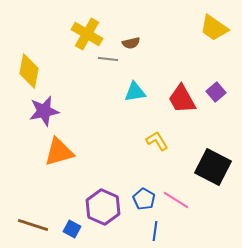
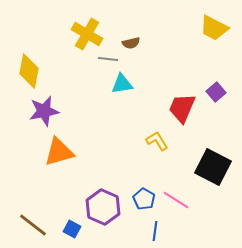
yellow trapezoid: rotated 8 degrees counterclockwise
cyan triangle: moved 13 px left, 8 px up
red trapezoid: moved 9 px down; rotated 52 degrees clockwise
brown line: rotated 20 degrees clockwise
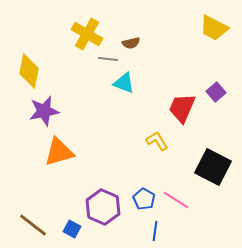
cyan triangle: moved 2 px right, 1 px up; rotated 30 degrees clockwise
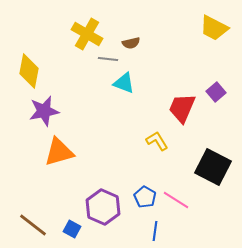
blue pentagon: moved 1 px right, 2 px up
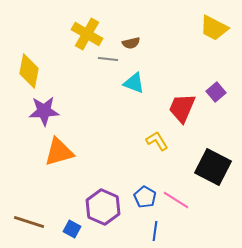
cyan triangle: moved 10 px right
purple star: rotated 8 degrees clockwise
brown line: moved 4 px left, 3 px up; rotated 20 degrees counterclockwise
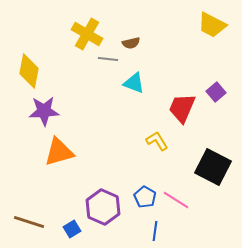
yellow trapezoid: moved 2 px left, 3 px up
blue square: rotated 30 degrees clockwise
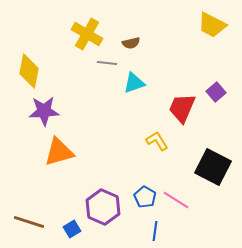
gray line: moved 1 px left, 4 px down
cyan triangle: rotated 40 degrees counterclockwise
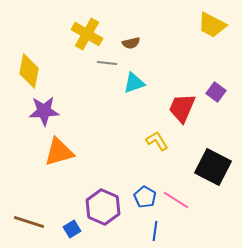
purple square: rotated 12 degrees counterclockwise
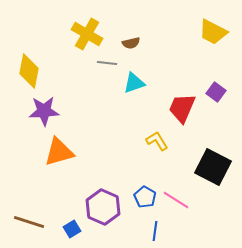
yellow trapezoid: moved 1 px right, 7 px down
